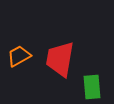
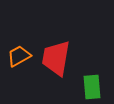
red trapezoid: moved 4 px left, 1 px up
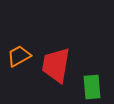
red trapezoid: moved 7 px down
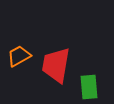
green rectangle: moved 3 px left
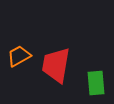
green rectangle: moved 7 px right, 4 px up
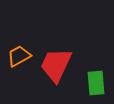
red trapezoid: rotated 15 degrees clockwise
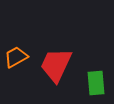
orange trapezoid: moved 3 px left, 1 px down
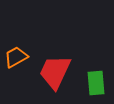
red trapezoid: moved 1 px left, 7 px down
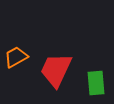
red trapezoid: moved 1 px right, 2 px up
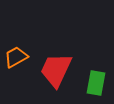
green rectangle: rotated 15 degrees clockwise
